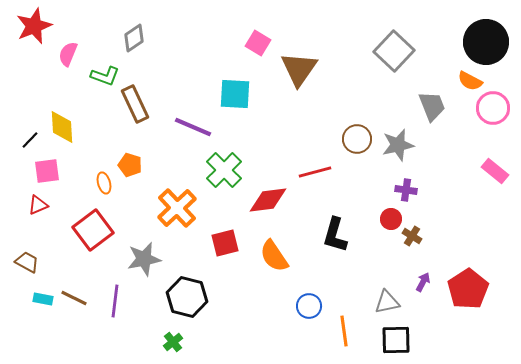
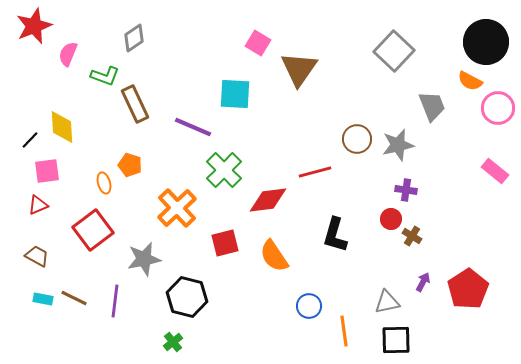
pink circle at (493, 108): moved 5 px right
brown trapezoid at (27, 262): moved 10 px right, 6 px up
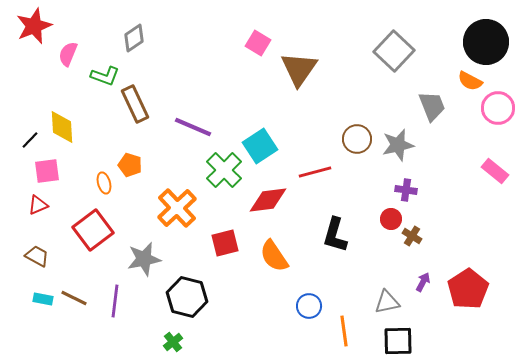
cyan square at (235, 94): moved 25 px right, 52 px down; rotated 36 degrees counterclockwise
black square at (396, 340): moved 2 px right, 1 px down
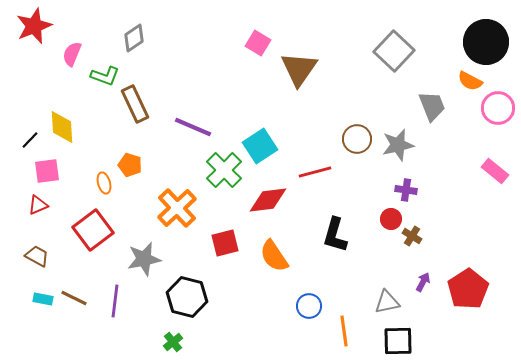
pink semicircle at (68, 54): moved 4 px right
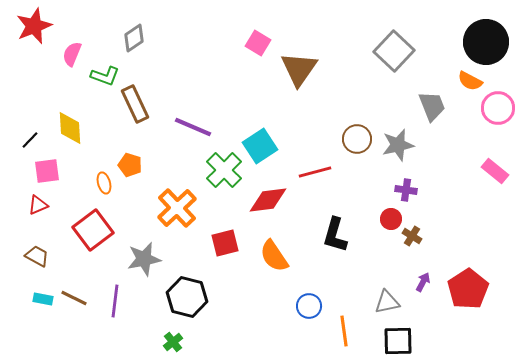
yellow diamond at (62, 127): moved 8 px right, 1 px down
